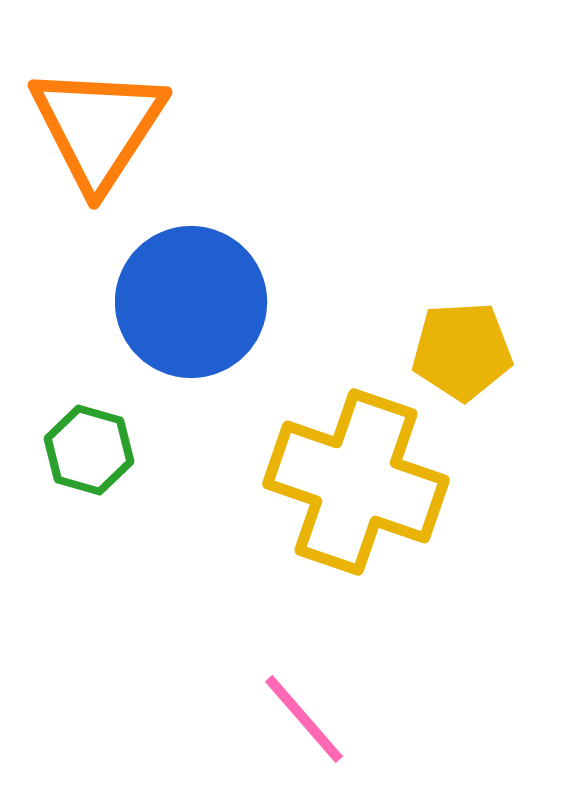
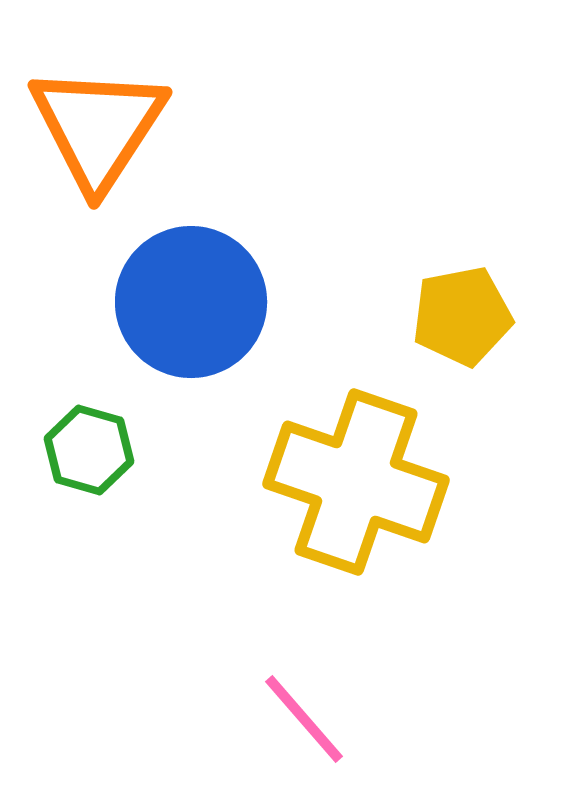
yellow pentagon: moved 35 px up; rotated 8 degrees counterclockwise
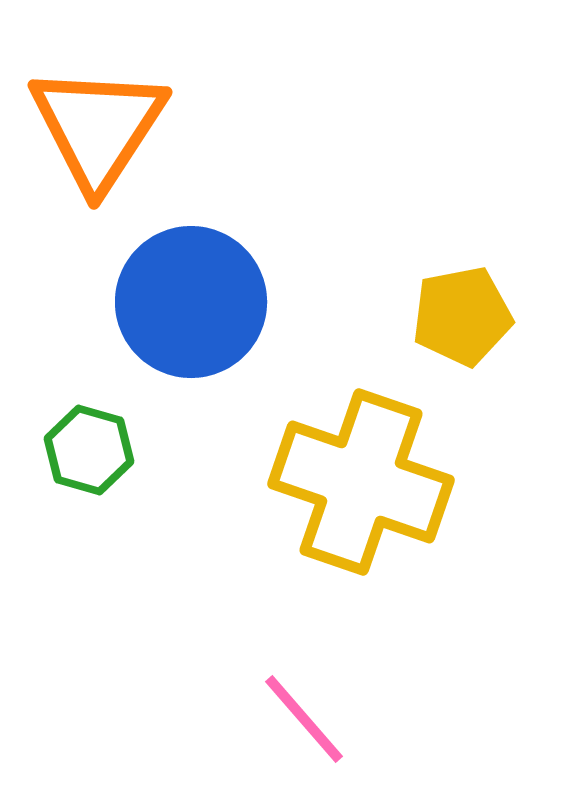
yellow cross: moved 5 px right
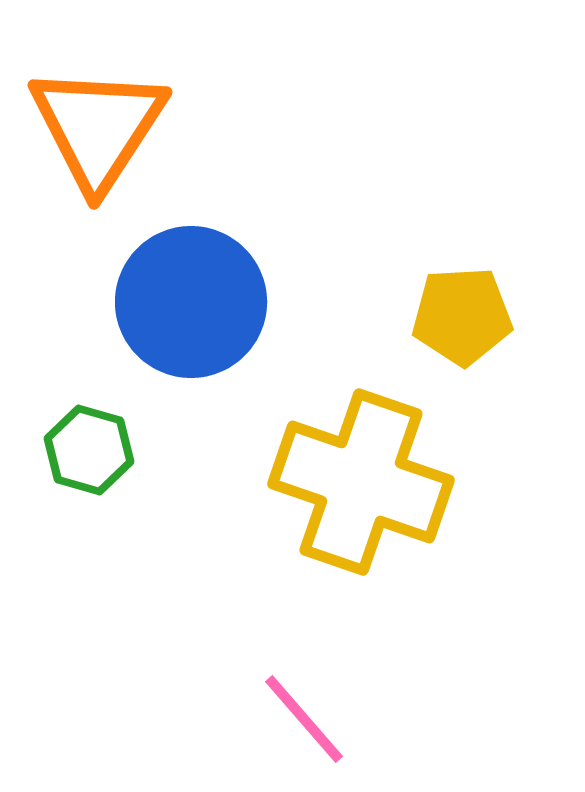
yellow pentagon: rotated 8 degrees clockwise
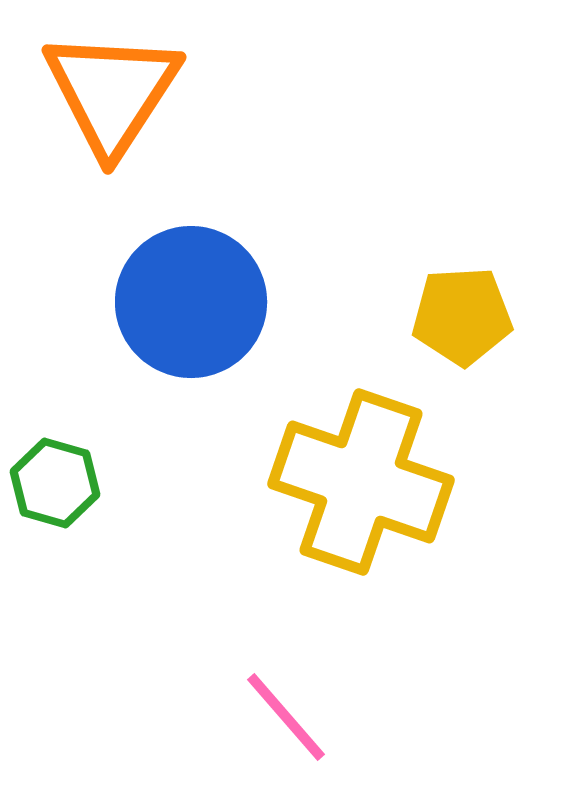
orange triangle: moved 14 px right, 35 px up
green hexagon: moved 34 px left, 33 px down
pink line: moved 18 px left, 2 px up
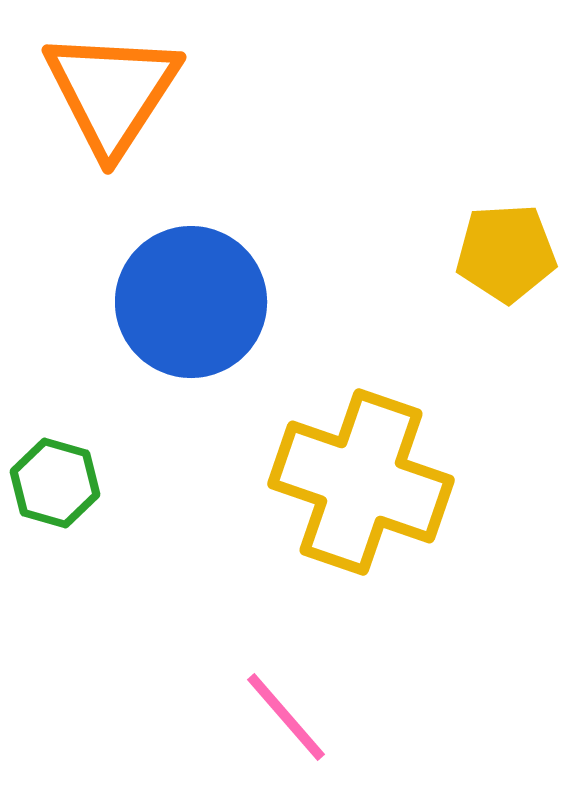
yellow pentagon: moved 44 px right, 63 px up
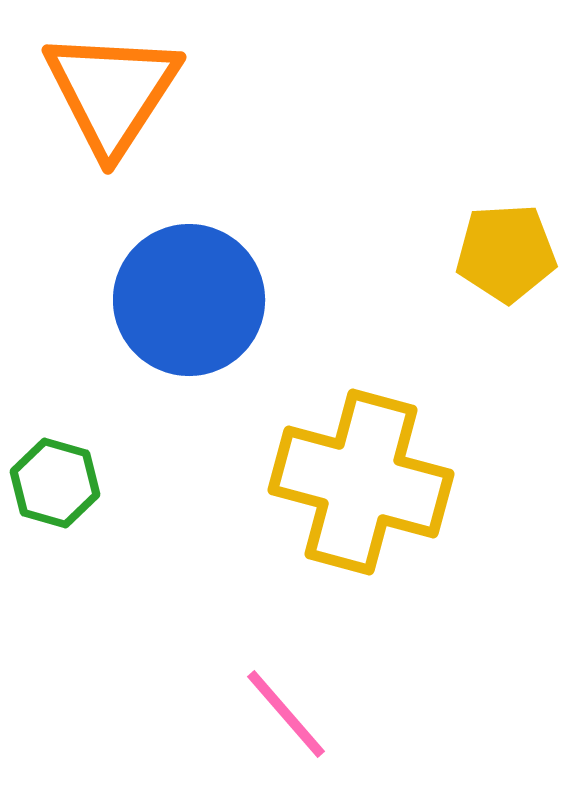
blue circle: moved 2 px left, 2 px up
yellow cross: rotated 4 degrees counterclockwise
pink line: moved 3 px up
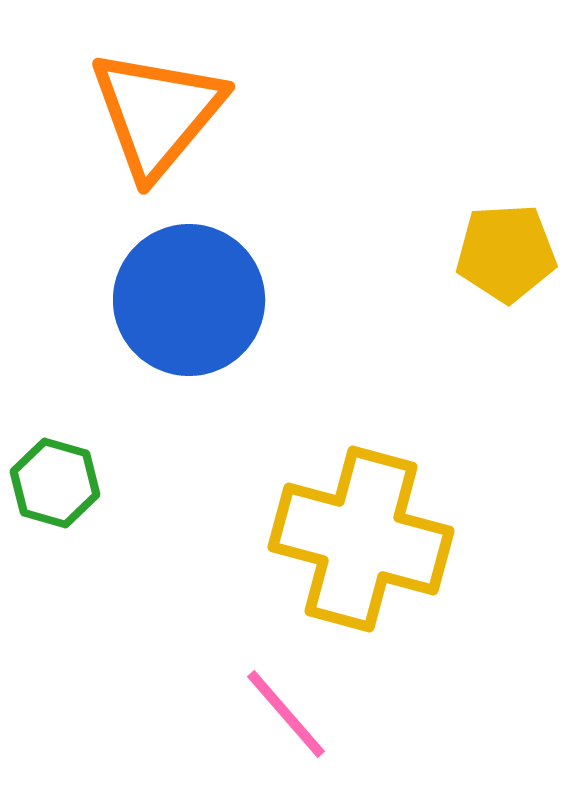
orange triangle: moved 45 px right, 21 px down; rotated 7 degrees clockwise
yellow cross: moved 57 px down
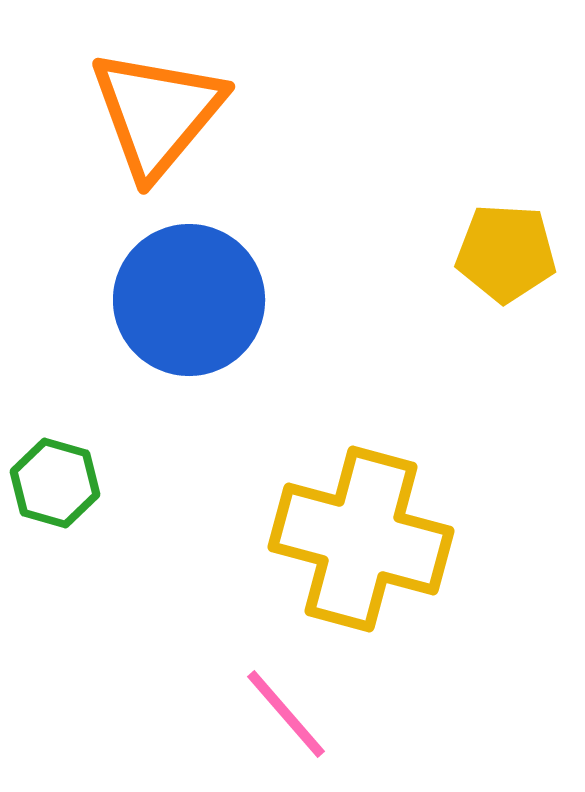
yellow pentagon: rotated 6 degrees clockwise
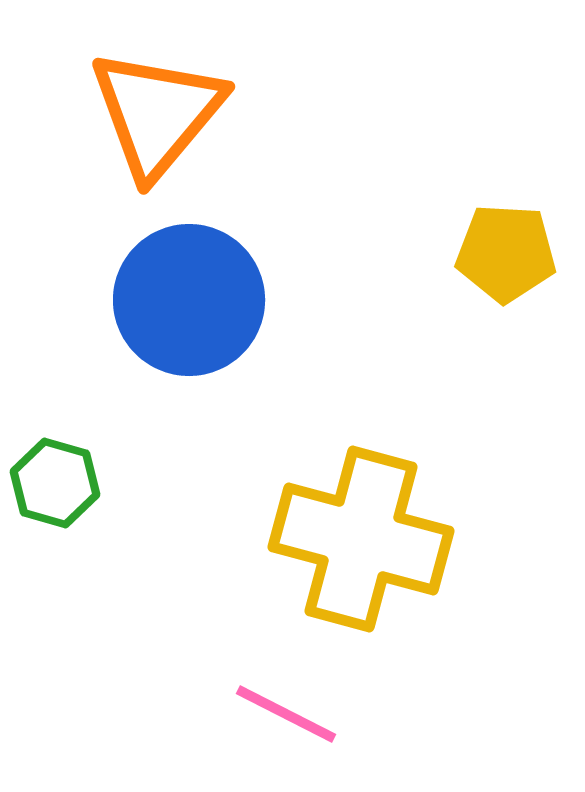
pink line: rotated 22 degrees counterclockwise
